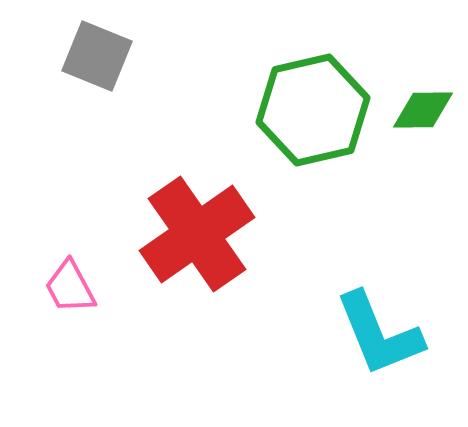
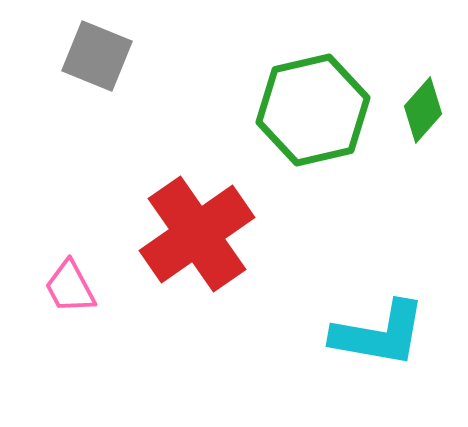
green diamond: rotated 48 degrees counterclockwise
cyan L-shape: rotated 58 degrees counterclockwise
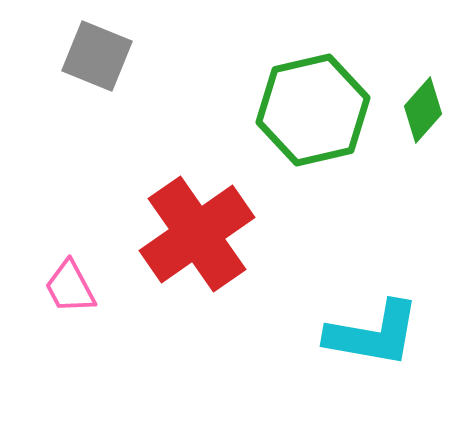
cyan L-shape: moved 6 px left
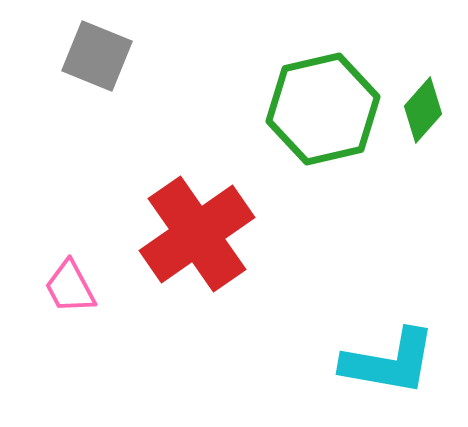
green hexagon: moved 10 px right, 1 px up
cyan L-shape: moved 16 px right, 28 px down
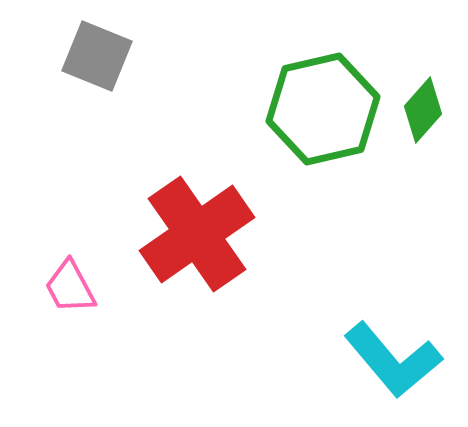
cyan L-shape: moved 4 px right, 2 px up; rotated 40 degrees clockwise
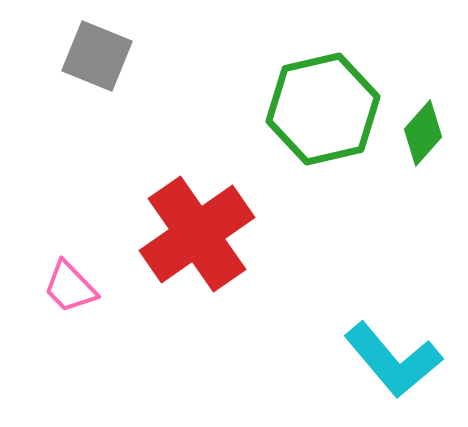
green diamond: moved 23 px down
pink trapezoid: rotated 16 degrees counterclockwise
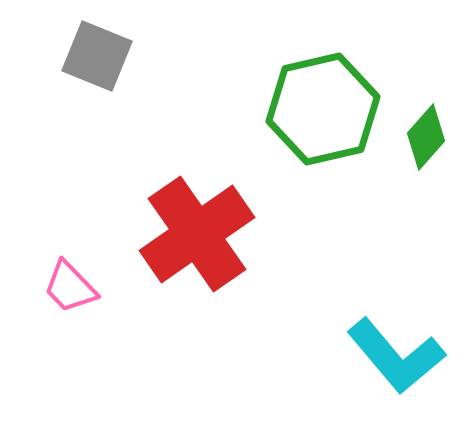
green diamond: moved 3 px right, 4 px down
cyan L-shape: moved 3 px right, 4 px up
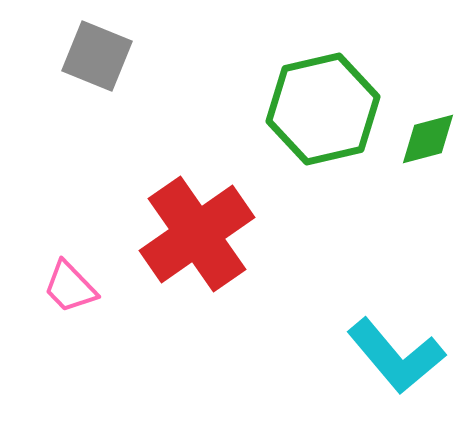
green diamond: moved 2 px right, 2 px down; rotated 34 degrees clockwise
